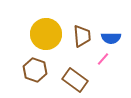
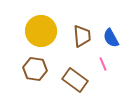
yellow circle: moved 5 px left, 3 px up
blue semicircle: rotated 60 degrees clockwise
pink line: moved 5 px down; rotated 64 degrees counterclockwise
brown hexagon: moved 1 px up; rotated 10 degrees counterclockwise
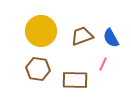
brown trapezoid: rotated 105 degrees counterclockwise
pink line: rotated 48 degrees clockwise
brown hexagon: moved 3 px right
brown rectangle: rotated 35 degrees counterclockwise
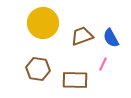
yellow circle: moved 2 px right, 8 px up
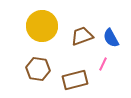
yellow circle: moved 1 px left, 3 px down
brown rectangle: rotated 15 degrees counterclockwise
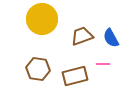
yellow circle: moved 7 px up
pink line: rotated 64 degrees clockwise
brown rectangle: moved 4 px up
